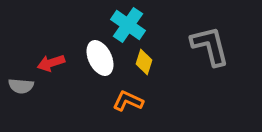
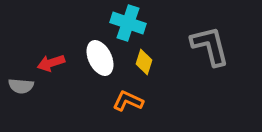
cyan cross: moved 2 px up; rotated 16 degrees counterclockwise
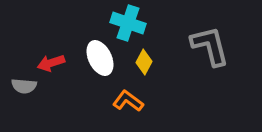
yellow diamond: rotated 10 degrees clockwise
gray semicircle: moved 3 px right
orange L-shape: rotated 12 degrees clockwise
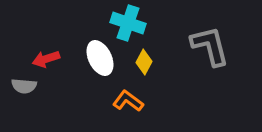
red arrow: moved 5 px left, 4 px up
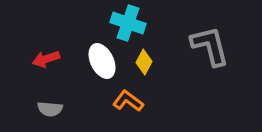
white ellipse: moved 2 px right, 3 px down
gray semicircle: moved 26 px right, 23 px down
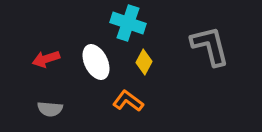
white ellipse: moved 6 px left, 1 px down
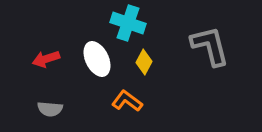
white ellipse: moved 1 px right, 3 px up
orange L-shape: moved 1 px left
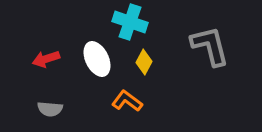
cyan cross: moved 2 px right, 1 px up
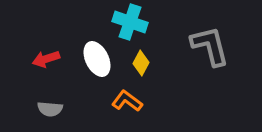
yellow diamond: moved 3 px left, 1 px down
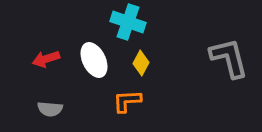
cyan cross: moved 2 px left
gray L-shape: moved 19 px right, 12 px down
white ellipse: moved 3 px left, 1 px down
orange L-shape: rotated 40 degrees counterclockwise
